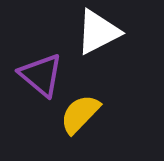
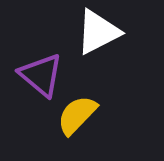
yellow semicircle: moved 3 px left, 1 px down
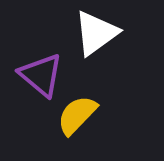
white triangle: moved 2 px left, 1 px down; rotated 9 degrees counterclockwise
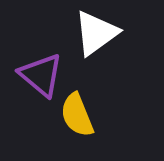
yellow semicircle: rotated 66 degrees counterclockwise
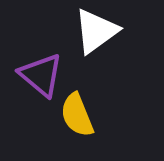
white triangle: moved 2 px up
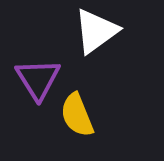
purple triangle: moved 3 px left, 4 px down; rotated 18 degrees clockwise
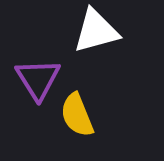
white triangle: rotated 21 degrees clockwise
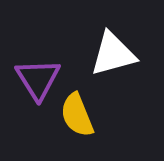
white triangle: moved 17 px right, 23 px down
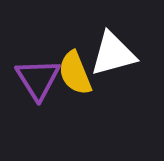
yellow semicircle: moved 2 px left, 42 px up
